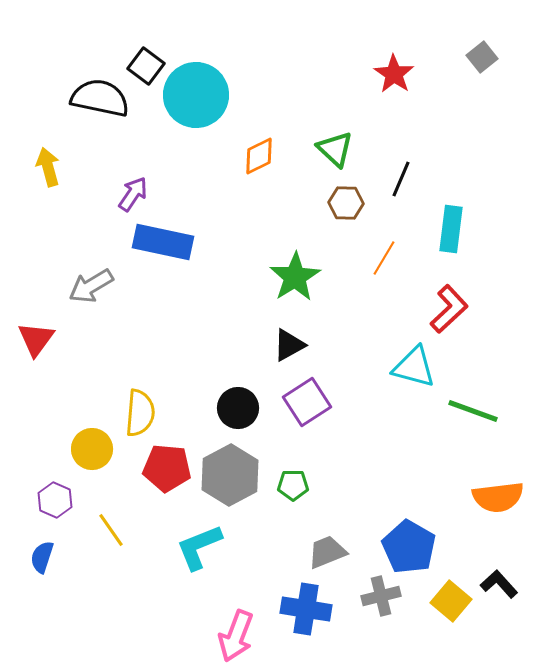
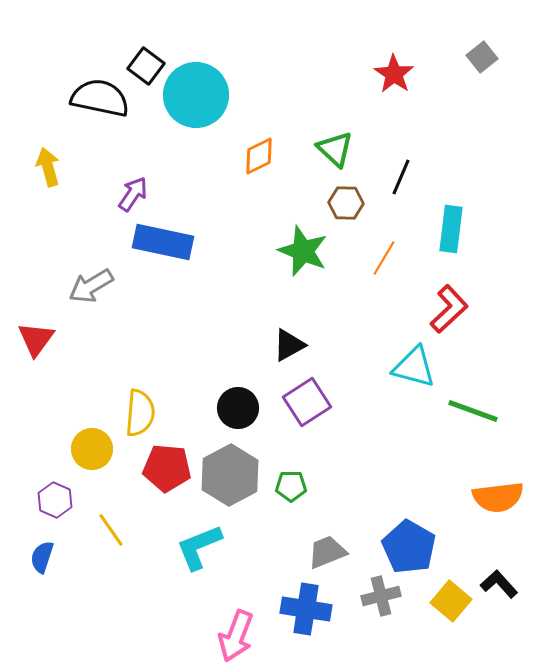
black line: moved 2 px up
green star: moved 8 px right, 26 px up; rotated 18 degrees counterclockwise
green pentagon: moved 2 px left, 1 px down
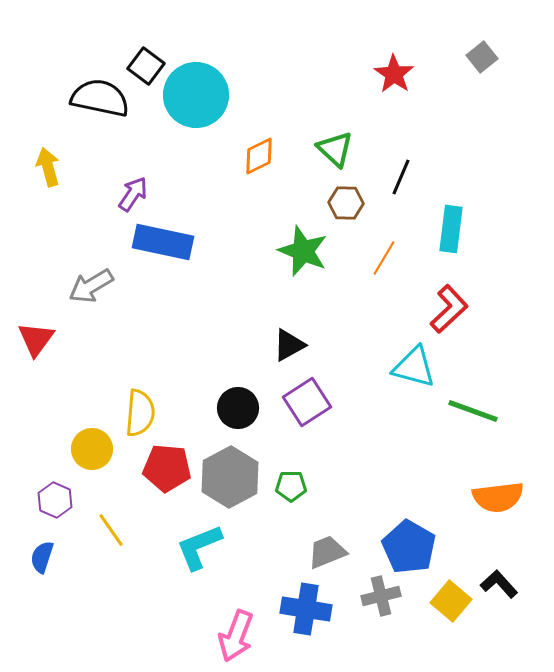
gray hexagon: moved 2 px down
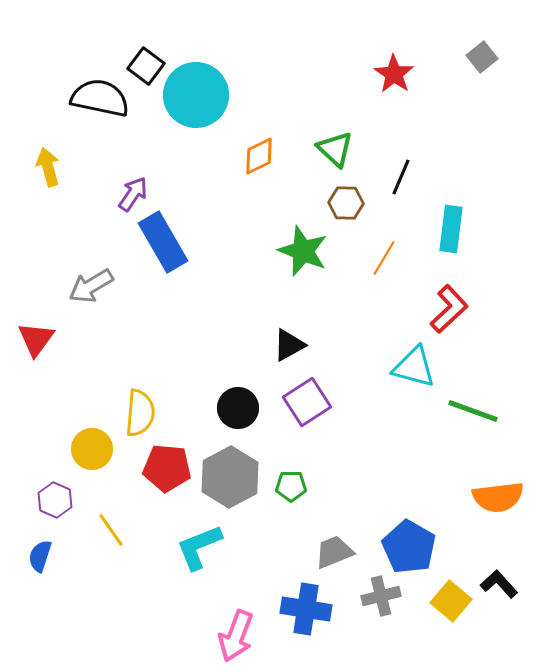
blue rectangle: rotated 48 degrees clockwise
gray trapezoid: moved 7 px right
blue semicircle: moved 2 px left, 1 px up
